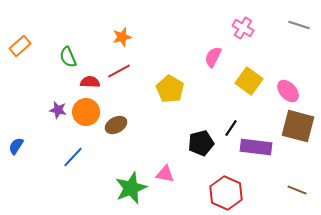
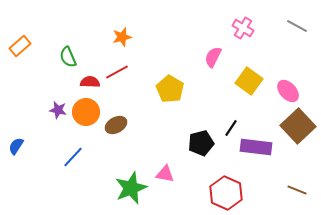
gray line: moved 2 px left, 1 px down; rotated 10 degrees clockwise
red line: moved 2 px left, 1 px down
brown square: rotated 32 degrees clockwise
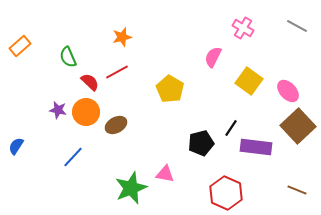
red semicircle: rotated 42 degrees clockwise
